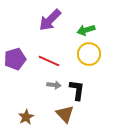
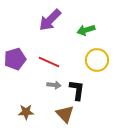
yellow circle: moved 8 px right, 6 px down
red line: moved 1 px down
brown star: moved 5 px up; rotated 28 degrees clockwise
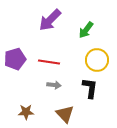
green arrow: rotated 36 degrees counterclockwise
red line: rotated 15 degrees counterclockwise
black L-shape: moved 13 px right, 2 px up
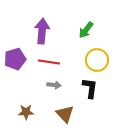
purple arrow: moved 8 px left, 11 px down; rotated 140 degrees clockwise
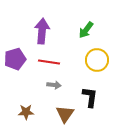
black L-shape: moved 9 px down
brown triangle: rotated 18 degrees clockwise
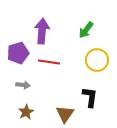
purple pentagon: moved 3 px right, 6 px up
gray arrow: moved 31 px left
brown star: rotated 28 degrees counterclockwise
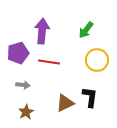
brown triangle: moved 11 px up; rotated 30 degrees clockwise
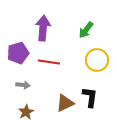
purple arrow: moved 1 px right, 3 px up
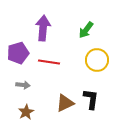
black L-shape: moved 1 px right, 2 px down
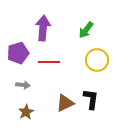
red line: rotated 10 degrees counterclockwise
